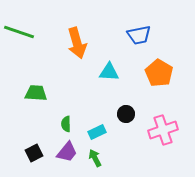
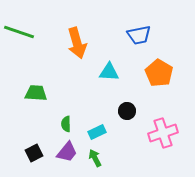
black circle: moved 1 px right, 3 px up
pink cross: moved 3 px down
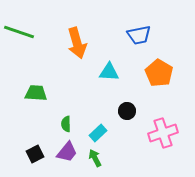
cyan rectangle: moved 1 px right, 1 px down; rotated 18 degrees counterclockwise
black square: moved 1 px right, 1 px down
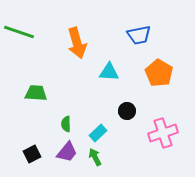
black square: moved 3 px left
green arrow: moved 1 px up
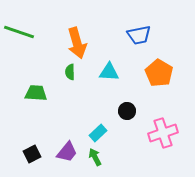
green semicircle: moved 4 px right, 52 px up
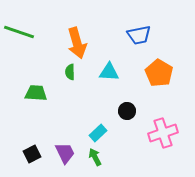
purple trapezoid: moved 2 px left, 1 px down; rotated 65 degrees counterclockwise
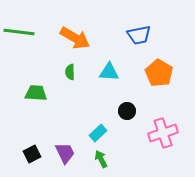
green line: rotated 12 degrees counterclockwise
orange arrow: moved 2 px left, 5 px up; rotated 44 degrees counterclockwise
green arrow: moved 6 px right, 2 px down
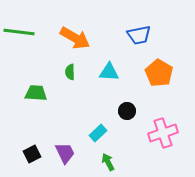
green arrow: moved 7 px right, 3 px down
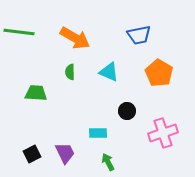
cyan triangle: rotated 20 degrees clockwise
cyan rectangle: rotated 42 degrees clockwise
